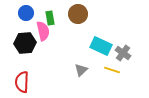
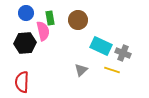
brown circle: moved 6 px down
gray cross: rotated 14 degrees counterclockwise
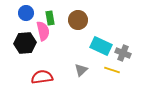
red semicircle: moved 20 px right, 5 px up; rotated 80 degrees clockwise
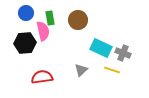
cyan rectangle: moved 2 px down
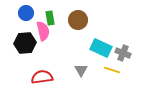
gray triangle: rotated 16 degrees counterclockwise
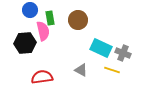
blue circle: moved 4 px right, 3 px up
gray triangle: rotated 32 degrees counterclockwise
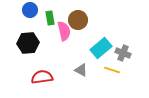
pink semicircle: moved 21 px right
black hexagon: moved 3 px right
cyan rectangle: rotated 65 degrees counterclockwise
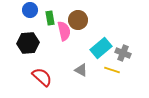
red semicircle: rotated 50 degrees clockwise
